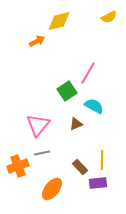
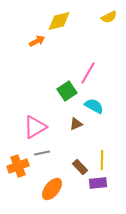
pink triangle: moved 3 px left, 2 px down; rotated 20 degrees clockwise
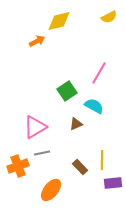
pink line: moved 11 px right
purple rectangle: moved 15 px right
orange ellipse: moved 1 px left, 1 px down
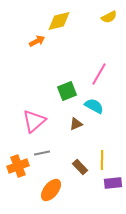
pink line: moved 1 px down
green square: rotated 12 degrees clockwise
pink triangle: moved 1 px left, 6 px up; rotated 10 degrees counterclockwise
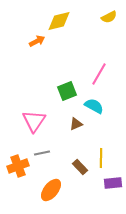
pink triangle: rotated 15 degrees counterclockwise
yellow line: moved 1 px left, 2 px up
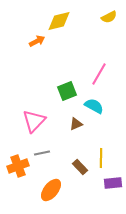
pink triangle: rotated 10 degrees clockwise
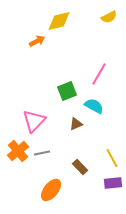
yellow line: moved 11 px right; rotated 30 degrees counterclockwise
orange cross: moved 15 px up; rotated 20 degrees counterclockwise
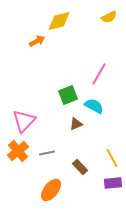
green square: moved 1 px right, 4 px down
pink triangle: moved 10 px left
gray line: moved 5 px right
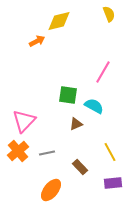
yellow semicircle: moved 3 px up; rotated 84 degrees counterclockwise
pink line: moved 4 px right, 2 px up
green square: rotated 30 degrees clockwise
yellow line: moved 2 px left, 6 px up
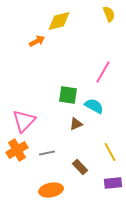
orange cross: moved 1 px left, 1 px up; rotated 10 degrees clockwise
orange ellipse: rotated 40 degrees clockwise
